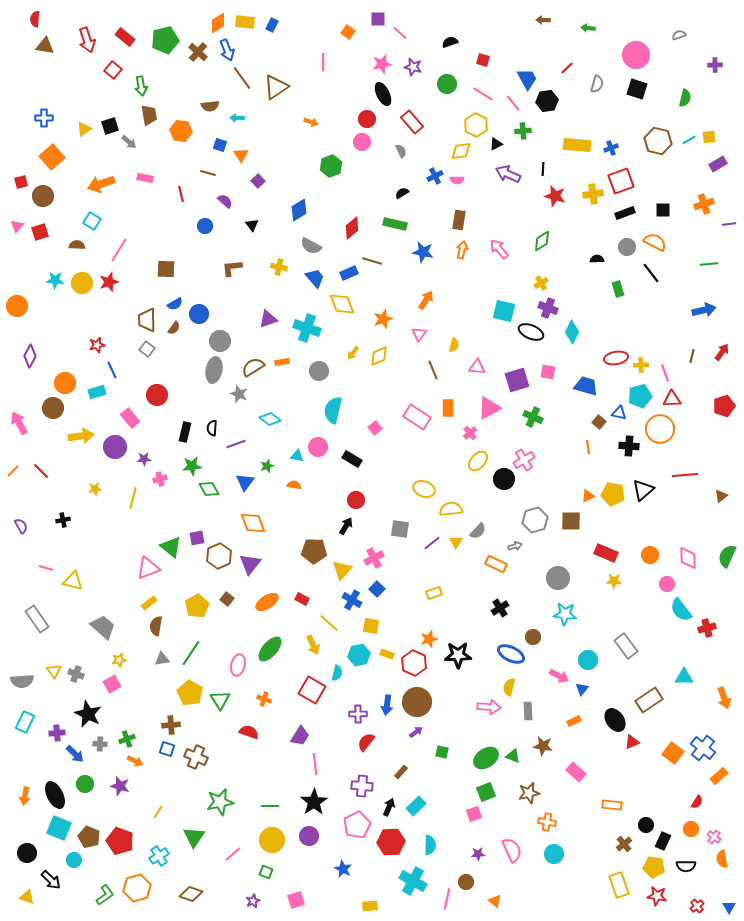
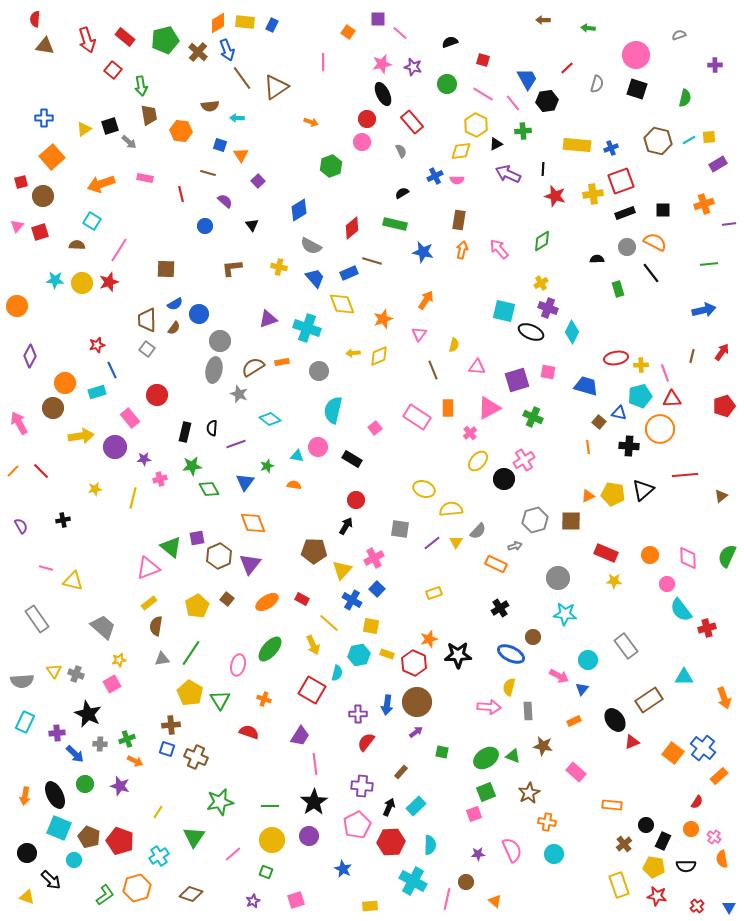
yellow arrow at (353, 353): rotated 48 degrees clockwise
brown star at (529, 793): rotated 15 degrees counterclockwise
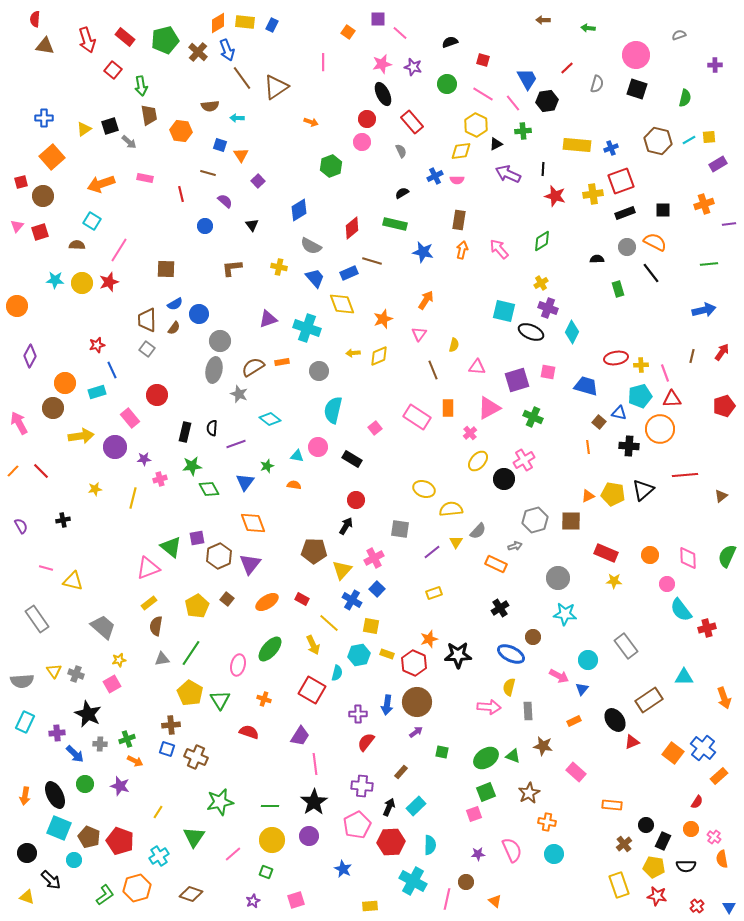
purple line at (432, 543): moved 9 px down
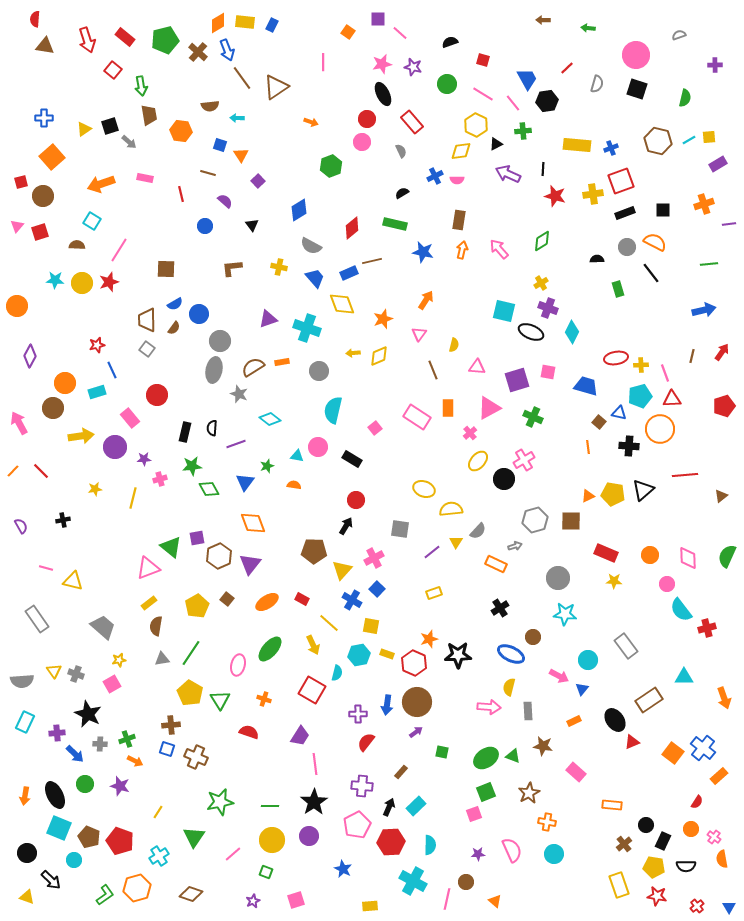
brown line at (372, 261): rotated 30 degrees counterclockwise
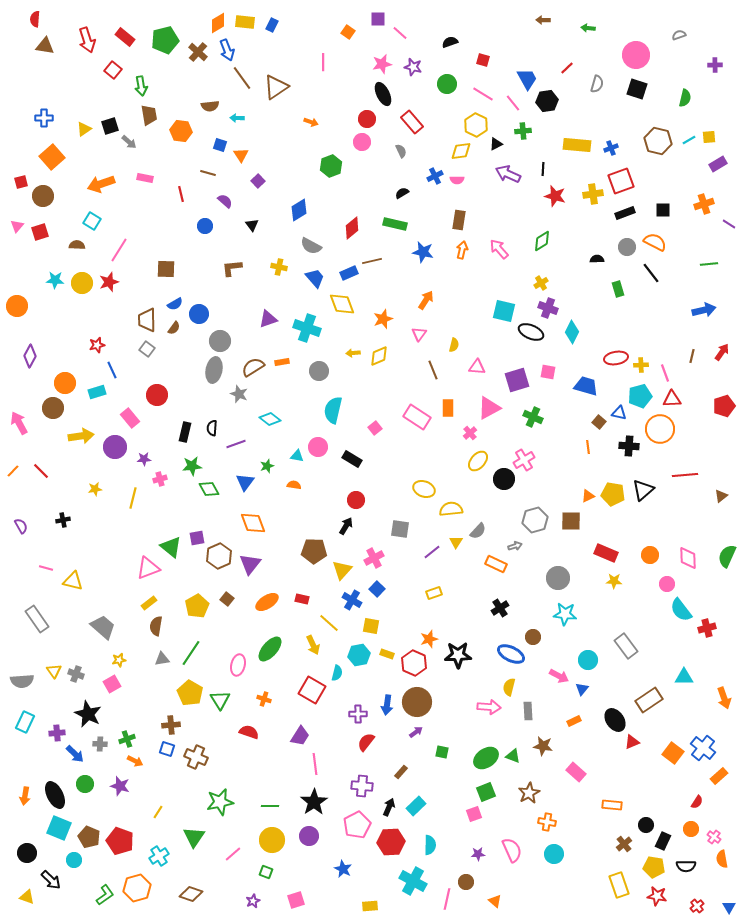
purple line at (729, 224): rotated 40 degrees clockwise
red rectangle at (302, 599): rotated 16 degrees counterclockwise
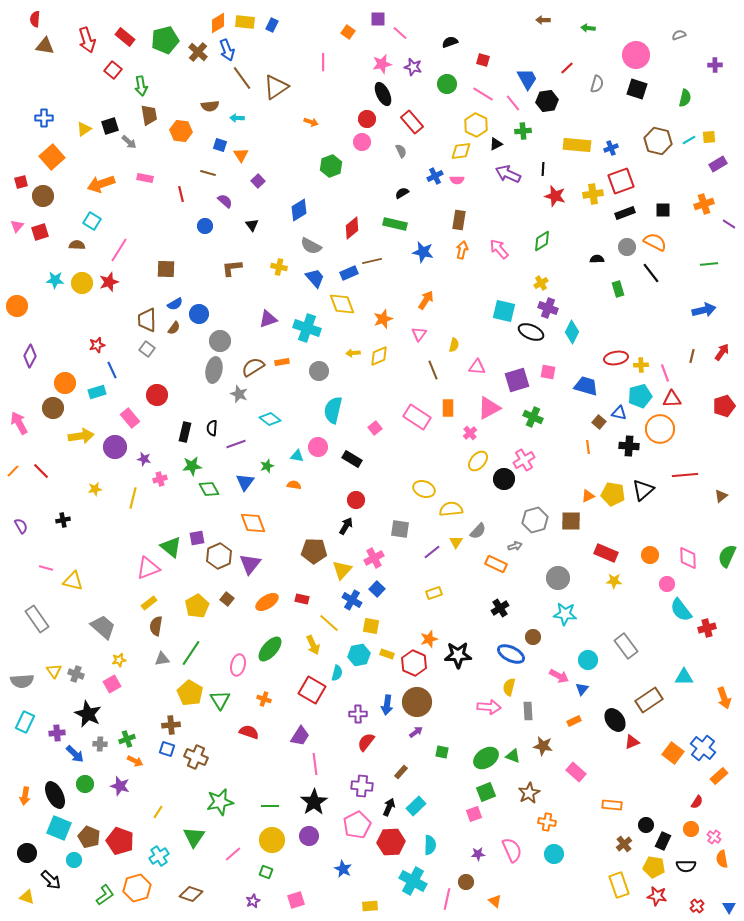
purple star at (144, 459): rotated 16 degrees clockwise
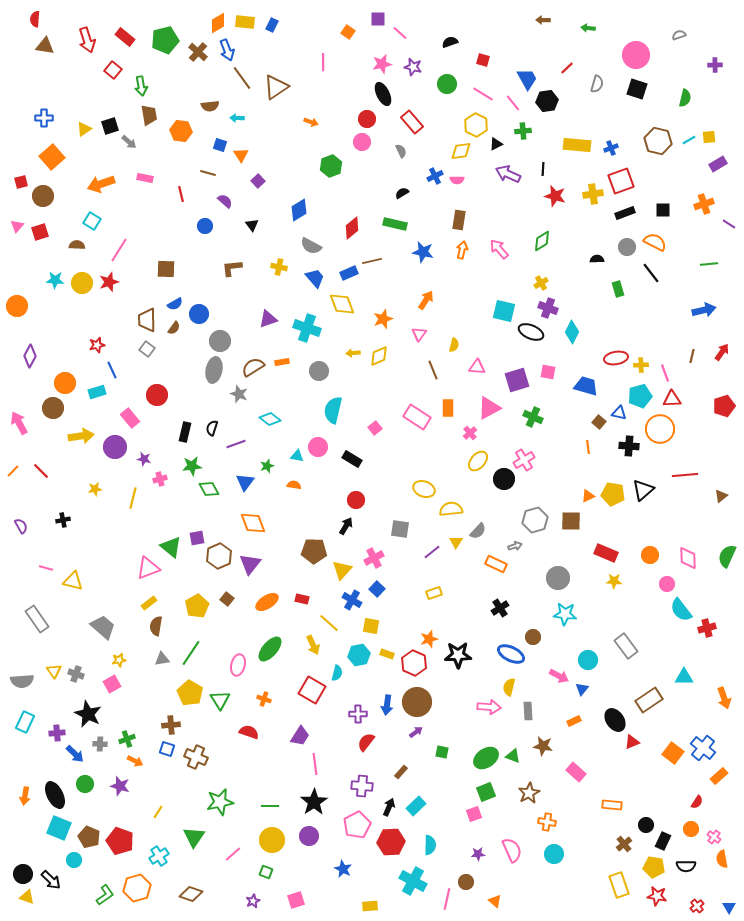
black semicircle at (212, 428): rotated 14 degrees clockwise
black circle at (27, 853): moved 4 px left, 21 px down
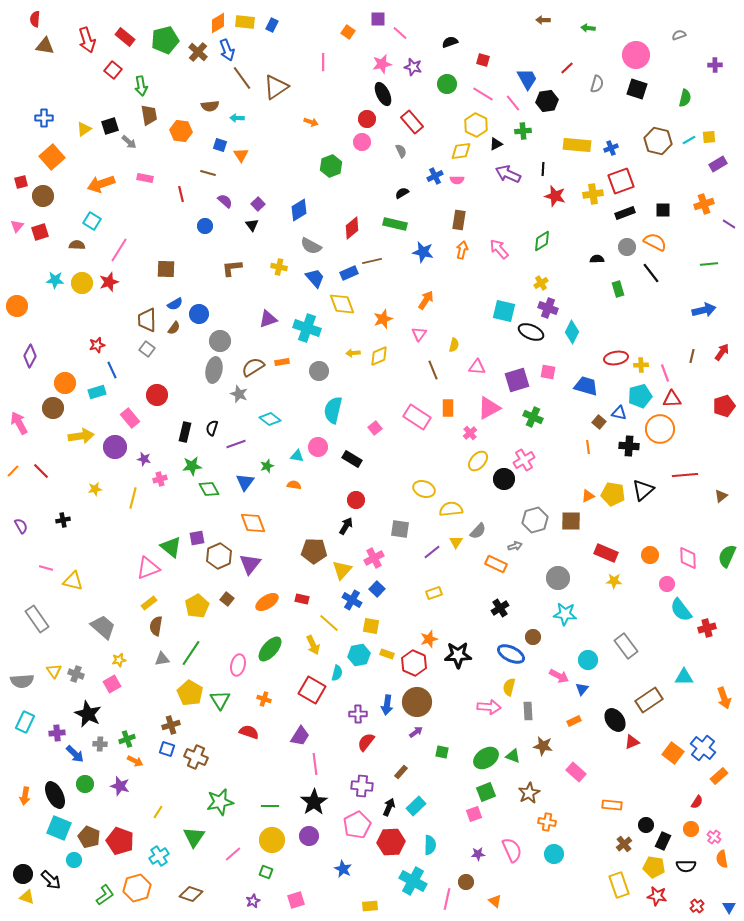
purple square at (258, 181): moved 23 px down
brown cross at (171, 725): rotated 12 degrees counterclockwise
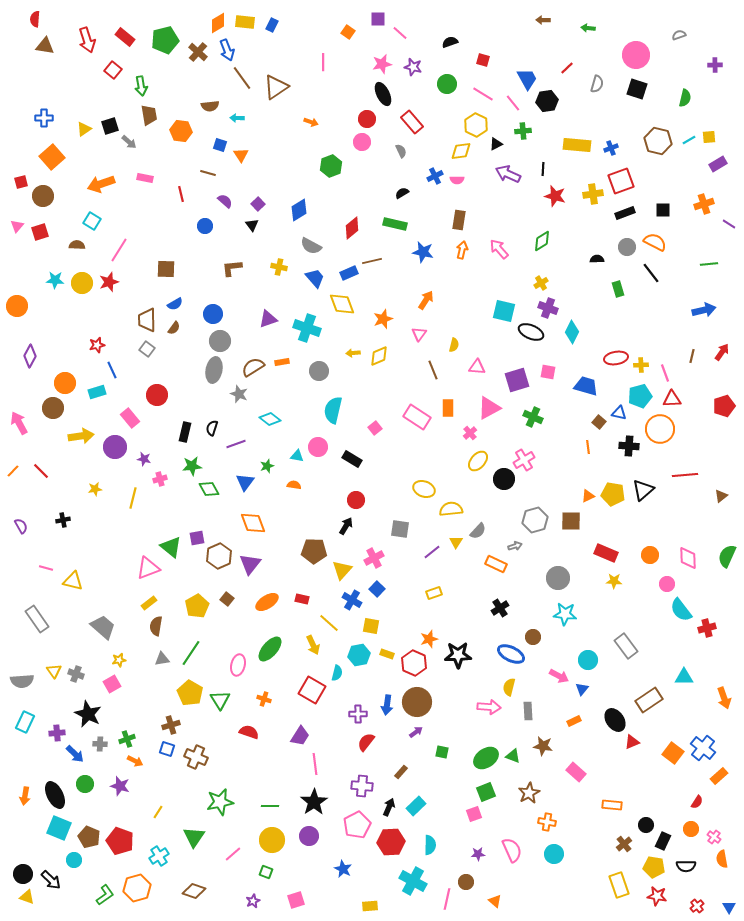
blue circle at (199, 314): moved 14 px right
brown diamond at (191, 894): moved 3 px right, 3 px up
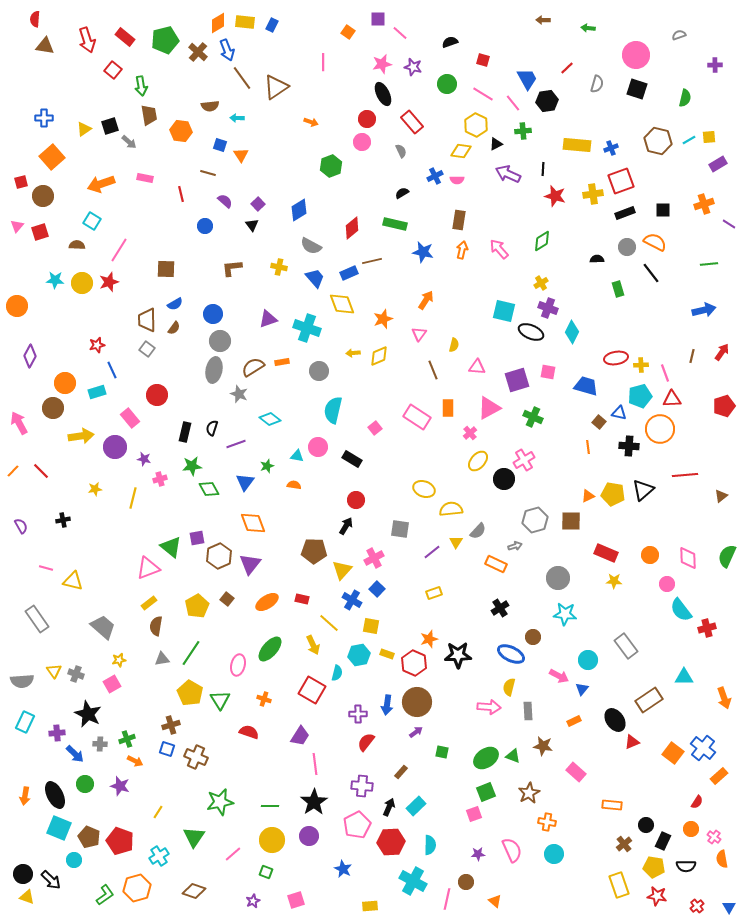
yellow diamond at (461, 151): rotated 15 degrees clockwise
